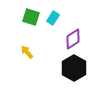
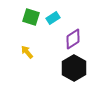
cyan rectangle: rotated 24 degrees clockwise
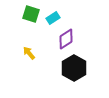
green square: moved 3 px up
purple diamond: moved 7 px left
yellow arrow: moved 2 px right, 1 px down
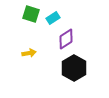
yellow arrow: rotated 120 degrees clockwise
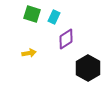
green square: moved 1 px right
cyan rectangle: moved 1 px right, 1 px up; rotated 32 degrees counterclockwise
black hexagon: moved 14 px right
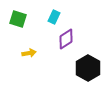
green square: moved 14 px left, 5 px down
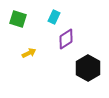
yellow arrow: rotated 16 degrees counterclockwise
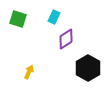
yellow arrow: moved 19 px down; rotated 40 degrees counterclockwise
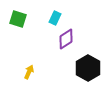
cyan rectangle: moved 1 px right, 1 px down
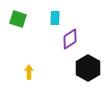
cyan rectangle: rotated 24 degrees counterclockwise
purple diamond: moved 4 px right
yellow arrow: rotated 24 degrees counterclockwise
